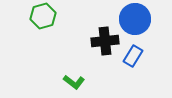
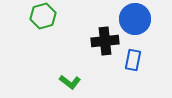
blue rectangle: moved 4 px down; rotated 20 degrees counterclockwise
green L-shape: moved 4 px left
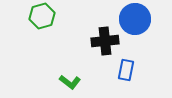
green hexagon: moved 1 px left
blue rectangle: moved 7 px left, 10 px down
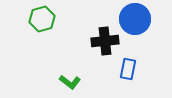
green hexagon: moved 3 px down
blue rectangle: moved 2 px right, 1 px up
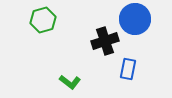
green hexagon: moved 1 px right, 1 px down
black cross: rotated 12 degrees counterclockwise
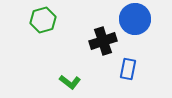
black cross: moved 2 px left
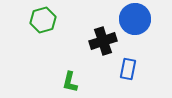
green L-shape: rotated 65 degrees clockwise
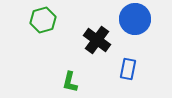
black cross: moved 6 px left, 1 px up; rotated 36 degrees counterclockwise
